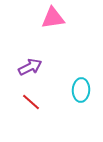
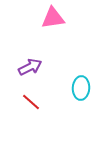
cyan ellipse: moved 2 px up
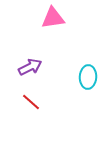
cyan ellipse: moved 7 px right, 11 px up
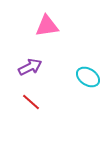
pink triangle: moved 6 px left, 8 px down
cyan ellipse: rotated 60 degrees counterclockwise
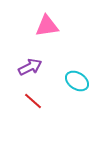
cyan ellipse: moved 11 px left, 4 px down
red line: moved 2 px right, 1 px up
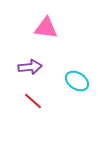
pink triangle: moved 1 px left, 2 px down; rotated 15 degrees clockwise
purple arrow: rotated 20 degrees clockwise
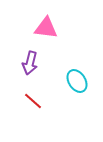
purple arrow: moved 4 px up; rotated 110 degrees clockwise
cyan ellipse: rotated 25 degrees clockwise
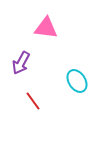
purple arrow: moved 9 px left; rotated 15 degrees clockwise
red line: rotated 12 degrees clockwise
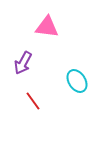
pink triangle: moved 1 px right, 1 px up
purple arrow: moved 2 px right
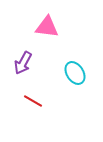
cyan ellipse: moved 2 px left, 8 px up
red line: rotated 24 degrees counterclockwise
